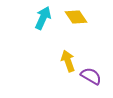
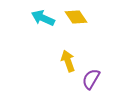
cyan arrow: rotated 90 degrees counterclockwise
purple semicircle: moved 3 px down; rotated 90 degrees counterclockwise
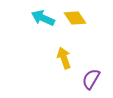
yellow diamond: moved 1 px left, 1 px down
yellow arrow: moved 4 px left, 3 px up
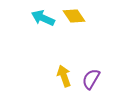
yellow diamond: moved 1 px left, 2 px up
yellow arrow: moved 18 px down
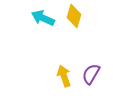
yellow diamond: rotated 50 degrees clockwise
purple semicircle: moved 5 px up
